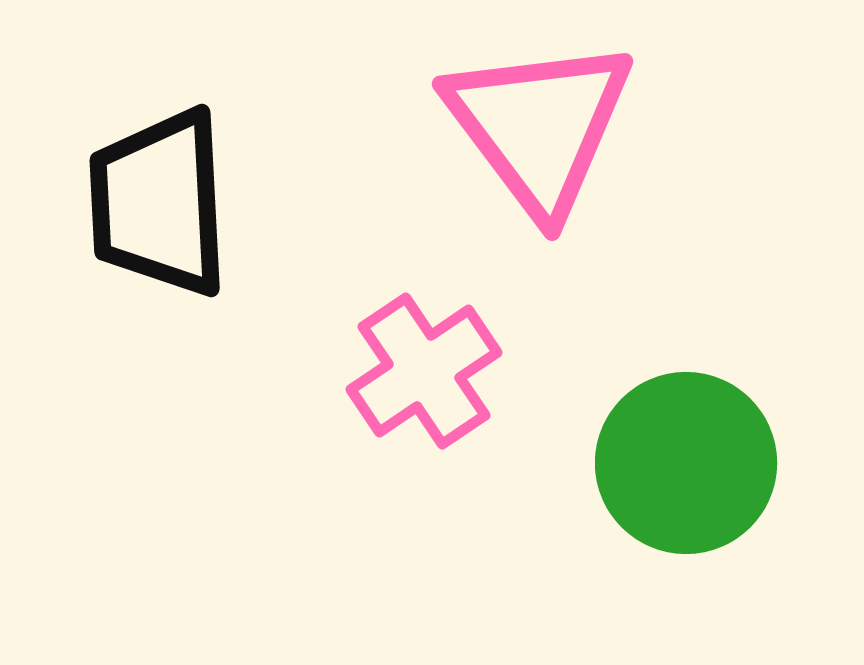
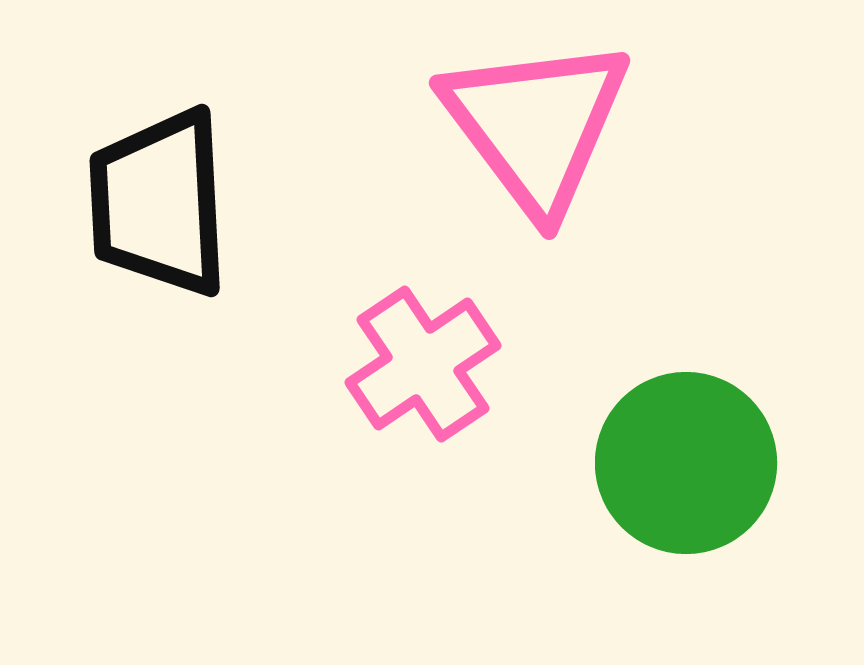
pink triangle: moved 3 px left, 1 px up
pink cross: moved 1 px left, 7 px up
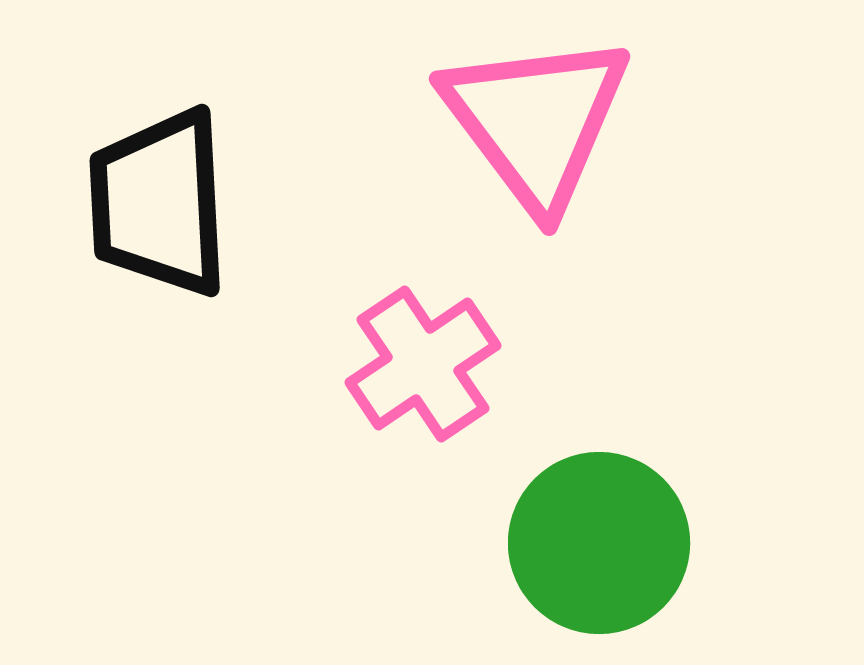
pink triangle: moved 4 px up
green circle: moved 87 px left, 80 px down
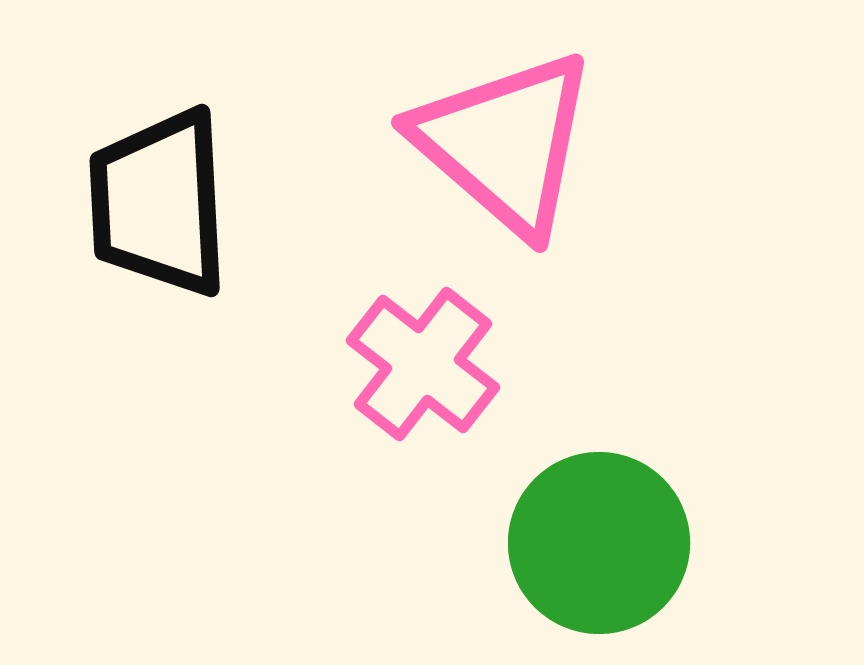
pink triangle: moved 31 px left, 22 px down; rotated 12 degrees counterclockwise
pink cross: rotated 18 degrees counterclockwise
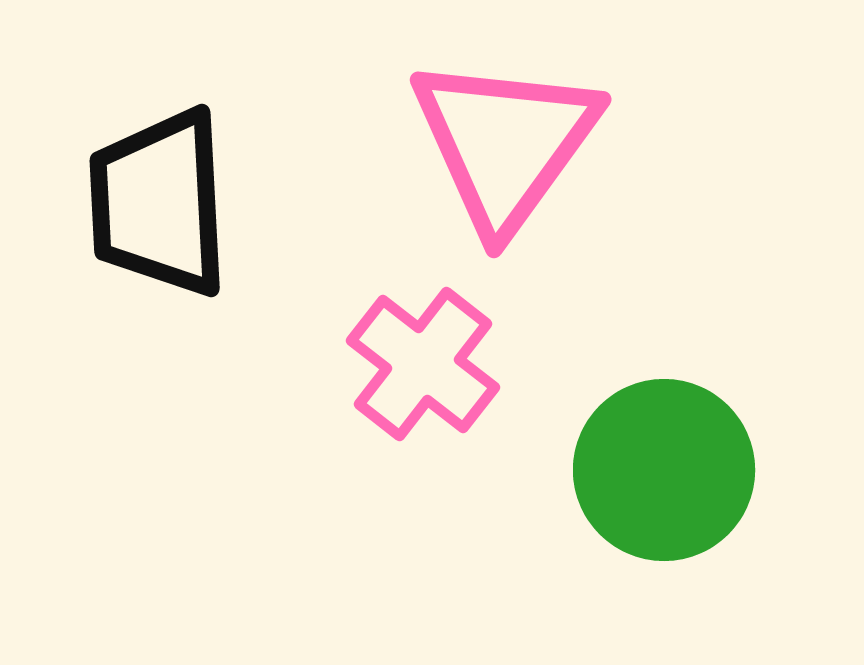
pink triangle: rotated 25 degrees clockwise
green circle: moved 65 px right, 73 px up
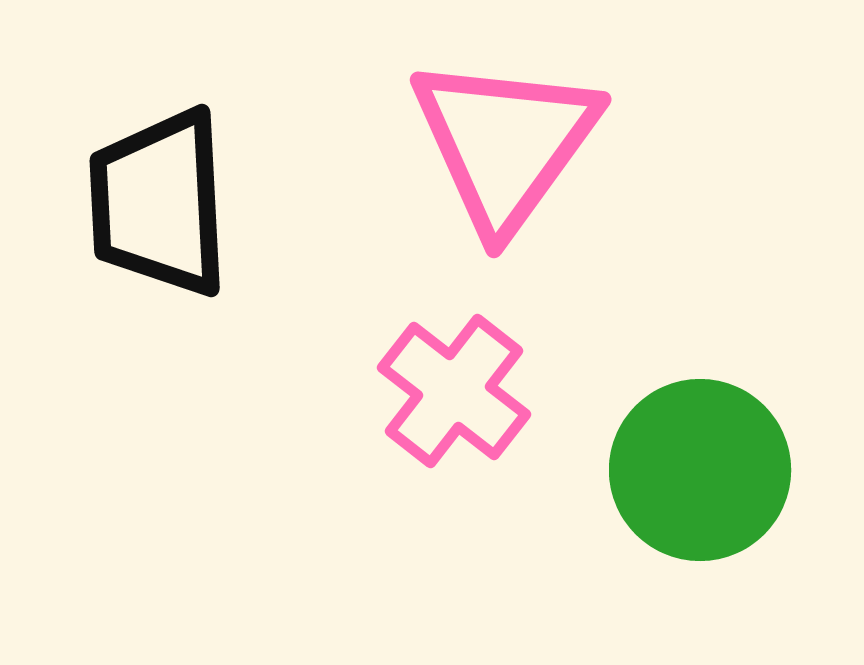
pink cross: moved 31 px right, 27 px down
green circle: moved 36 px right
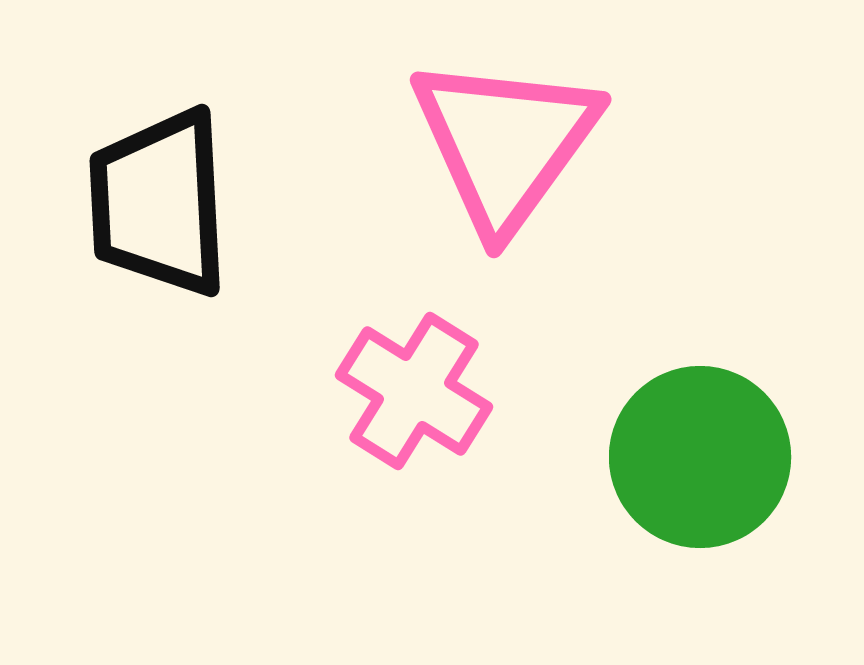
pink cross: moved 40 px left; rotated 6 degrees counterclockwise
green circle: moved 13 px up
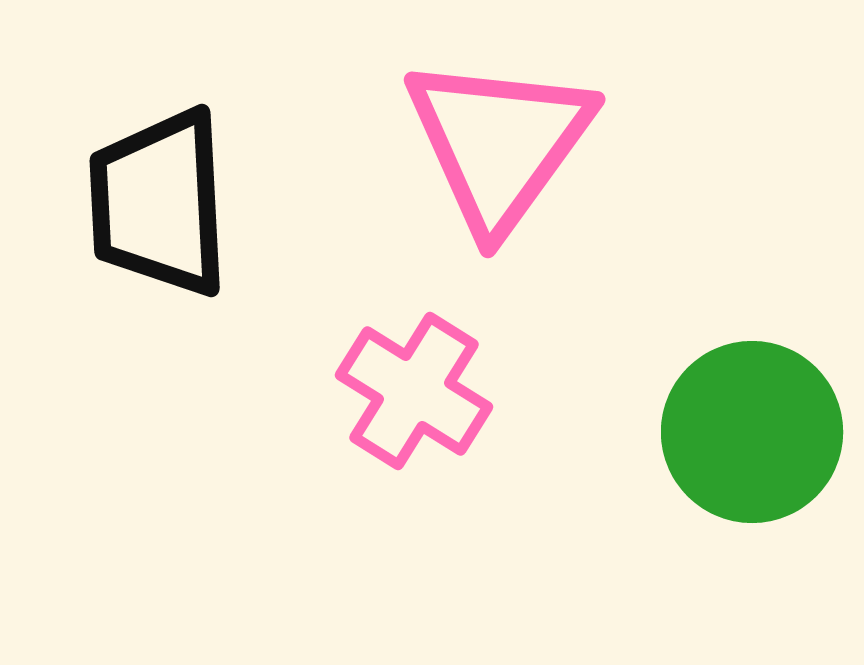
pink triangle: moved 6 px left
green circle: moved 52 px right, 25 px up
